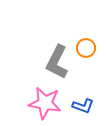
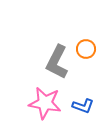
orange circle: moved 1 px down
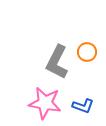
orange circle: moved 1 px right, 3 px down
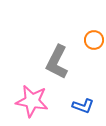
orange circle: moved 7 px right, 12 px up
pink star: moved 13 px left, 2 px up
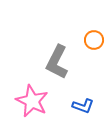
pink star: rotated 16 degrees clockwise
